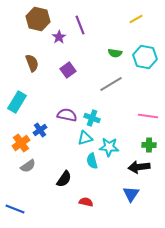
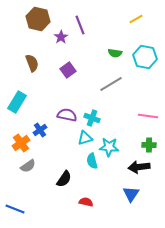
purple star: moved 2 px right
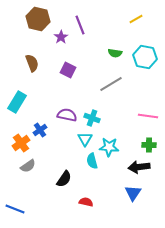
purple square: rotated 28 degrees counterclockwise
cyan triangle: moved 1 px down; rotated 42 degrees counterclockwise
blue triangle: moved 2 px right, 1 px up
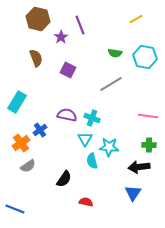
brown semicircle: moved 4 px right, 5 px up
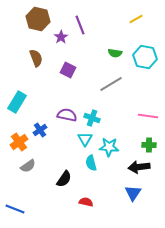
orange cross: moved 2 px left, 1 px up
cyan semicircle: moved 1 px left, 2 px down
